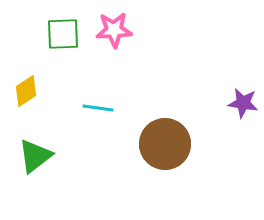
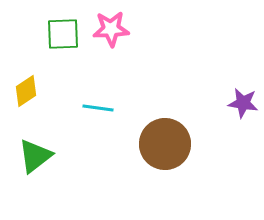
pink star: moved 3 px left, 1 px up
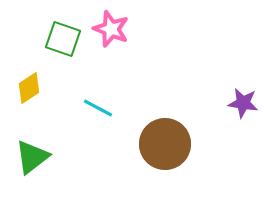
pink star: rotated 24 degrees clockwise
green square: moved 5 px down; rotated 21 degrees clockwise
yellow diamond: moved 3 px right, 3 px up
cyan line: rotated 20 degrees clockwise
green triangle: moved 3 px left, 1 px down
